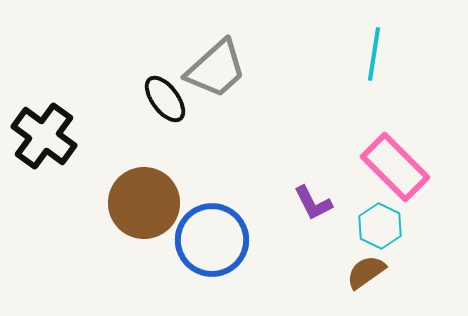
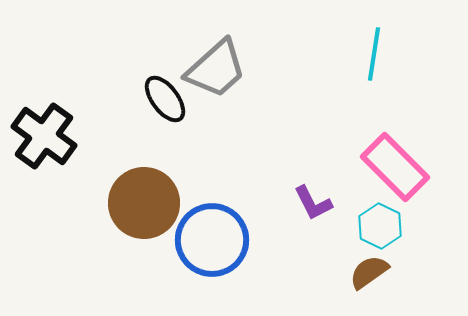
brown semicircle: moved 3 px right
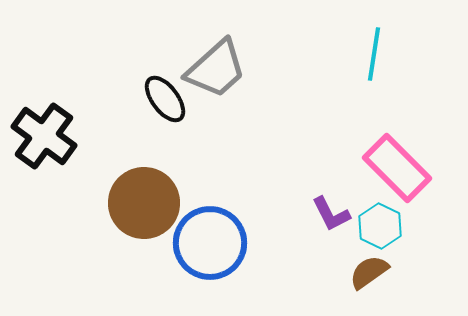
pink rectangle: moved 2 px right, 1 px down
purple L-shape: moved 18 px right, 11 px down
blue circle: moved 2 px left, 3 px down
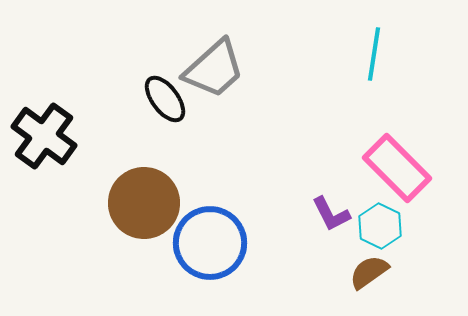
gray trapezoid: moved 2 px left
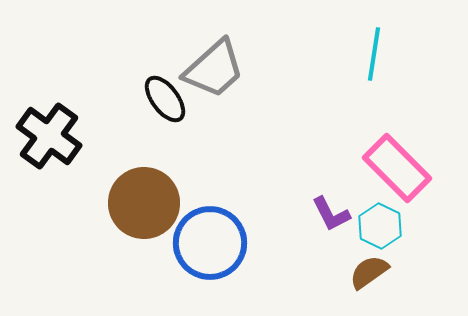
black cross: moved 5 px right
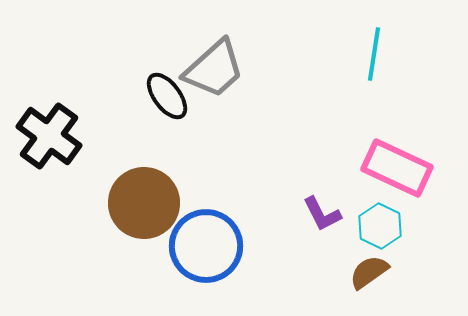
black ellipse: moved 2 px right, 3 px up
pink rectangle: rotated 20 degrees counterclockwise
purple L-shape: moved 9 px left
blue circle: moved 4 px left, 3 px down
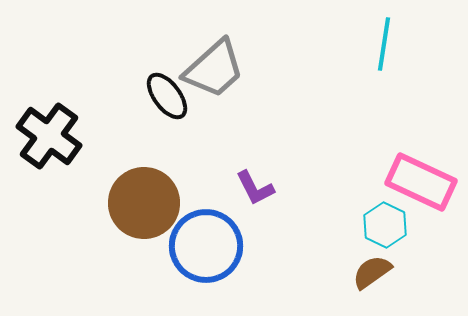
cyan line: moved 10 px right, 10 px up
pink rectangle: moved 24 px right, 14 px down
purple L-shape: moved 67 px left, 26 px up
cyan hexagon: moved 5 px right, 1 px up
brown semicircle: moved 3 px right
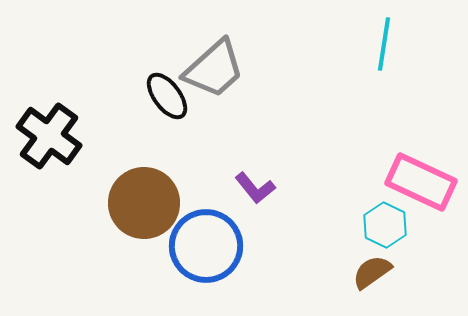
purple L-shape: rotated 12 degrees counterclockwise
